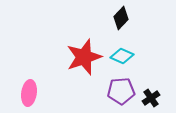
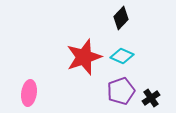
purple pentagon: rotated 16 degrees counterclockwise
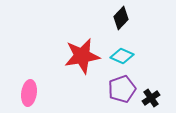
red star: moved 2 px left, 1 px up; rotated 9 degrees clockwise
purple pentagon: moved 1 px right, 2 px up
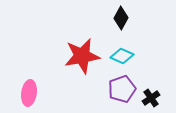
black diamond: rotated 15 degrees counterclockwise
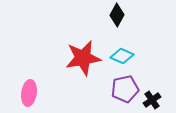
black diamond: moved 4 px left, 3 px up
red star: moved 1 px right, 2 px down
purple pentagon: moved 3 px right; rotated 8 degrees clockwise
black cross: moved 1 px right, 2 px down
